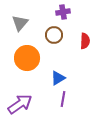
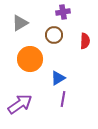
gray triangle: rotated 18 degrees clockwise
orange circle: moved 3 px right, 1 px down
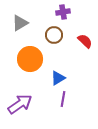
red semicircle: rotated 49 degrees counterclockwise
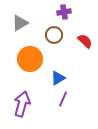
purple cross: moved 1 px right
purple line: rotated 14 degrees clockwise
purple arrow: moved 2 px right; rotated 40 degrees counterclockwise
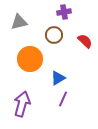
gray triangle: moved 1 px left, 1 px up; rotated 18 degrees clockwise
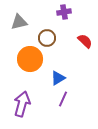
brown circle: moved 7 px left, 3 px down
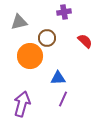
orange circle: moved 3 px up
blue triangle: rotated 28 degrees clockwise
